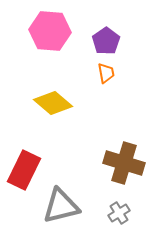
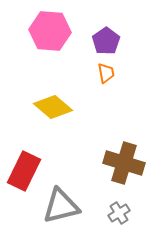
yellow diamond: moved 4 px down
red rectangle: moved 1 px down
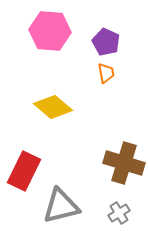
purple pentagon: moved 1 px down; rotated 12 degrees counterclockwise
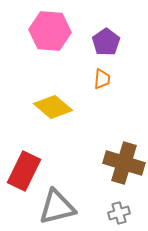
purple pentagon: rotated 12 degrees clockwise
orange trapezoid: moved 4 px left, 6 px down; rotated 15 degrees clockwise
gray triangle: moved 4 px left, 1 px down
gray cross: rotated 15 degrees clockwise
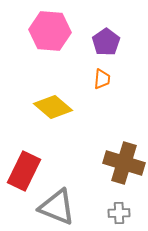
gray triangle: rotated 36 degrees clockwise
gray cross: rotated 15 degrees clockwise
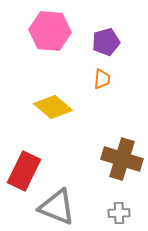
purple pentagon: rotated 20 degrees clockwise
brown cross: moved 2 px left, 4 px up
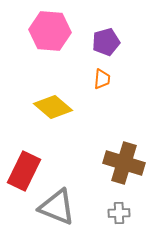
brown cross: moved 2 px right, 4 px down
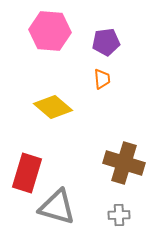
purple pentagon: rotated 8 degrees clockwise
orange trapezoid: rotated 10 degrees counterclockwise
red rectangle: moved 3 px right, 2 px down; rotated 9 degrees counterclockwise
gray triangle: rotated 6 degrees counterclockwise
gray cross: moved 2 px down
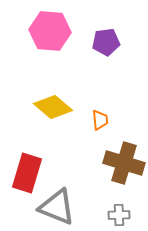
orange trapezoid: moved 2 px left, 41 px down
gray triangle: rotated 6 degrees clockwise
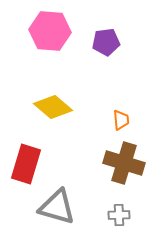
orange trapezoid: moved 21 px right
red rectangle: moved 1 px left, 9 px up
gray triangle: rotated 6 degrees counterclockwise
